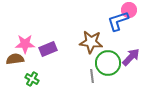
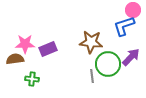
pink circle: moved 4 px right
blue L-shape: moved 6 px right, 5 px down
green circle: moved 1 px down
green cross: rotated 24 degrees counterclockwise
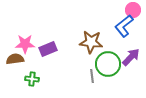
blue L-shape: rotated 20 degrees counterclockwise
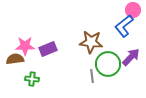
pink star: moved 2 px down
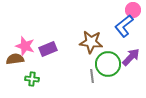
pink star: rotated 18 degrees clockwise
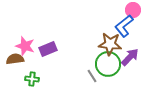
brown star: moved 19 px right, 2 px down
purple arrow: moved 1 px left
gray line: rotated 24 degrees counterclockwise
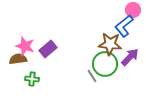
purple rectangle: rotated 18 degrees counterclockwise
brown semicircle: moved 3 px right
green circle: moved 3 px left
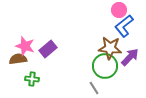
pink circle: moved 14 px left
brown star: moved 4 px down
green circle: moved 2 px down
gray line: moved 2 px right, 12 px down
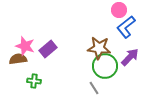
blue L-shape: moved 2 px right, 1 px down
brown star: moved 11 px left
green cross: moved 2 px right, 2 px down
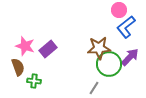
brown star: rotated 10 degrees counterclockwise
brown semicircle: moved 8 px down; rotated 78 degrees clockwise
green circle: moved 4 px right, 2 px up
gray line: rotated 64 degrees clockwise
